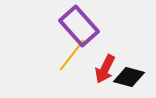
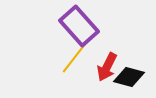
yellow line: moved 3 px right, 2 px down
red arrow: moved 2 px right, 2 px up
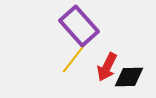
black diamond: rotated 16 degrees counterclockwise
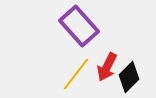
yellow line: moved 1 px right, 17 px down
black diamond: rotated 44 degrees counterclockwise
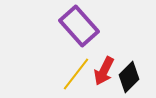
red arrow: moved 3 px left, 4 px down
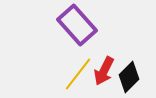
purple rectangle: moved 2 px left, 1 px up
yellow line: moved 2 px right
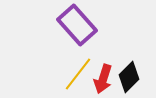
red arrow: moved 1 px left, 8 px down; rotated 8 degrees counterclockwise
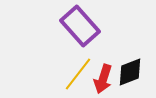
purple rectangle: moved 3 px right, 1 px down
black diamond: moved 1 px right, 5 px up; rotated 24 degrees clockwise
